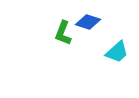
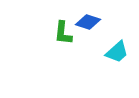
green L-shape: rotated 15 degrees counterclockwise
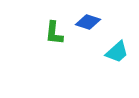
green L-shape: moved 9 px left
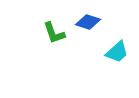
green L-shape: rotated 25 degrees counterclockwise
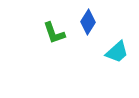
blue diamond: rotated 75 degrees counterclockwise
